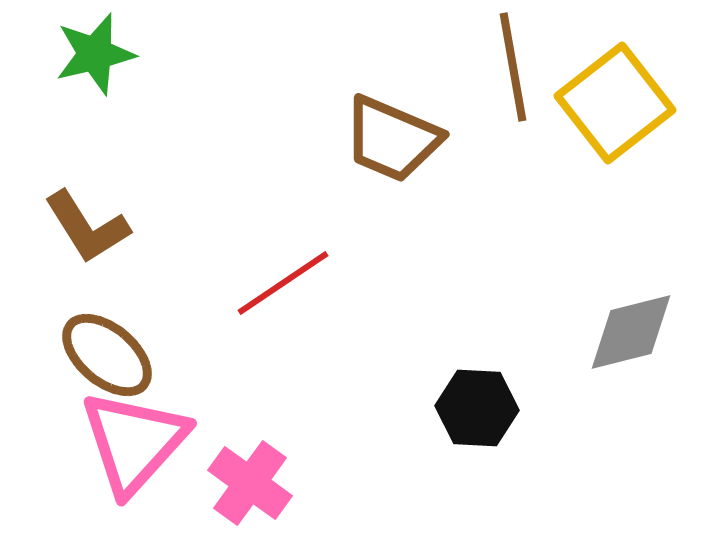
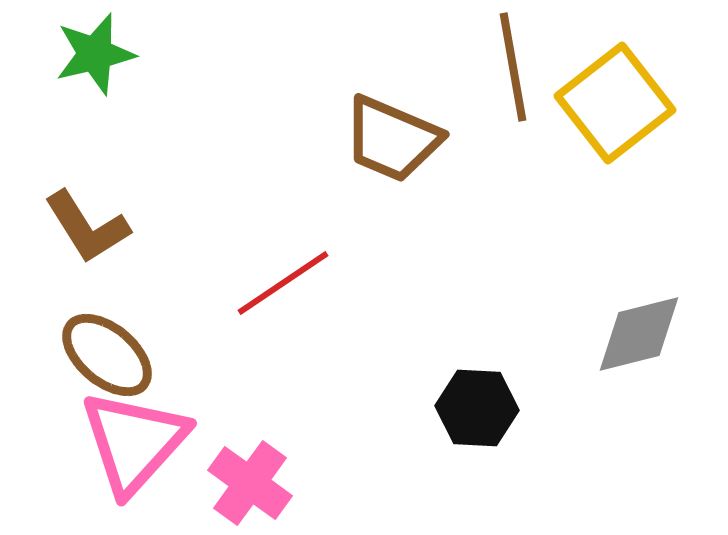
gray diamond: moved 8 px right, 2 px down
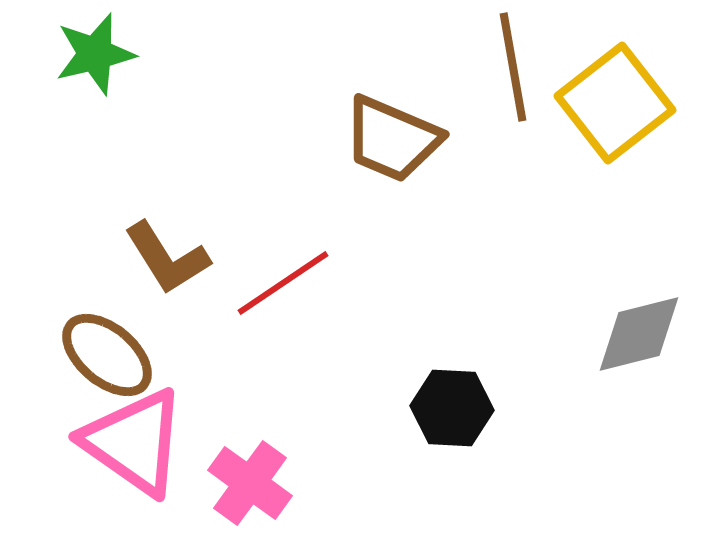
brown L-shape: moved 80 px right, 31 px down
black hexagon: moved 25 px left
pink triangle: rotated 37 degrees counterclockwise
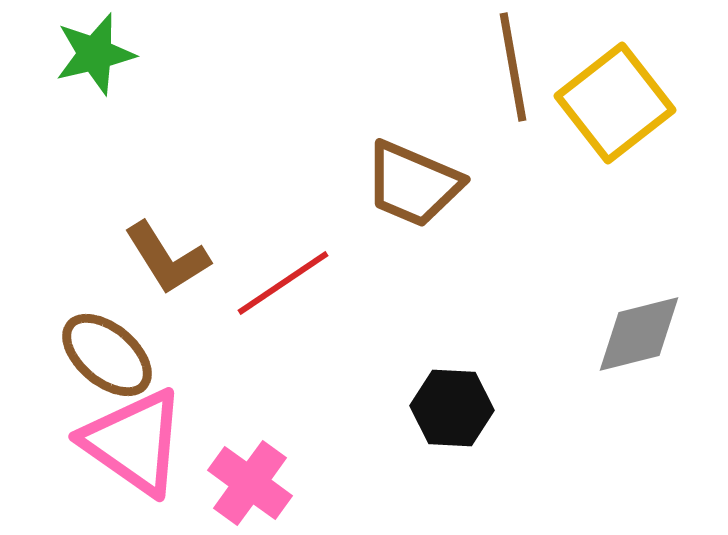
brown trapezoid: moved 21 px right, 45 px down
